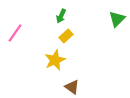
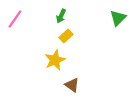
green triangle: moved 1 px right, 1 px up
pink line: moved 14 px up
brown triangle: moved 2 px up
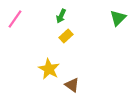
yellow star: moved 6 px left, 9 px down; rotated 20 degrees counterclockwise
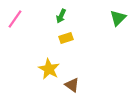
yellow rectangle: moved 2 px down; rotated 24 degrees clockwise
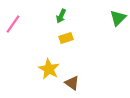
pink line: moved 2 px left, 5 px down
brown triangle: moved 2 px up
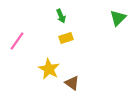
green arrow: rotated 48 degrees counterclockwise
pink line: moved 4 px right, 17 px down
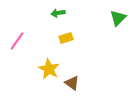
green arrow: moved 3 px left, 3 px up; rotated 104 degrees clockwise
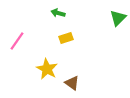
green arrow: rotated 24 degrees clockwise
yellow star: moved 2 px left
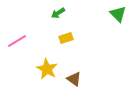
green arrow: rotated 48 degrees counterclockwise
green triangle: moved 4 px up; rotated 30 degrees counterclockwise
pink line: rotated 24 degrees clockwise
brown triangle: moved 2 px right, 4 px up
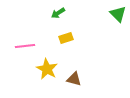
pink line: moved 8 px right, 5 px down; rotated 24 degrees clockwise
brown triangle: rotated 21 degrees counterclockwise
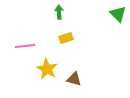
green arrow: moved 1 px right, 1 px up; rotated 120 degrees clockwise
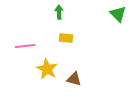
yellow rectangle: rotated 24 degrees clockwise
